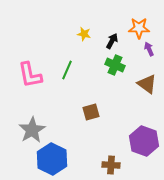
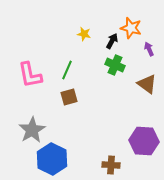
orange star: moved 8 px left; rotated 15 degrees clockwise
brown square: moved 22 px left, 15 px up
purple hexagon: rotated 16 degrees counterclockwise
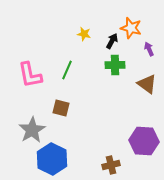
green cross: rotated 24 degrees counterclockwise
brown square: moved 8 px left, 11 px down; rotated 30 degrees clockwise
brown cross: rotated 18 degrees counterclockwise
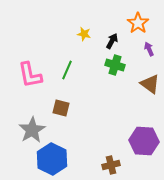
orange star: moved 7 px right, 5 px up; rotated 20 degrees clockwise
green cross: rotated 18 degrees clockwise
brown triangle: moved 3 px right
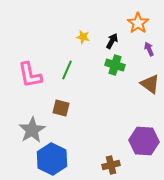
yellow star: moved 1 px left, 3 px down
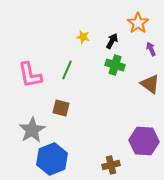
purple arrow: moved 2 px right
blue hexagon: rotated 12 degrees clockwise
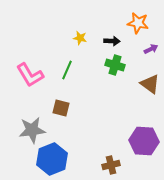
orange star: rotated 25 degrees counterclockwise
yellow star: moved 3 px left, 1 px down
black arrow: rotated 63 degrees clockwise
purple arrow: rotated 88 degrees clockwise
pink L-shape: rotated 20 degrees counterclockwise
gray star: rotated 24 degrees clockwise
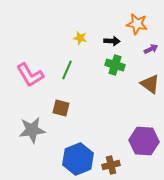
orange star: moved 1 px left, 1 px down
blue hexagon: moved 26 px right
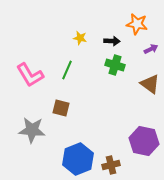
gray star: rotated 12 degrees clockwise
purple hexagon: rotated 8 degrees clockwise
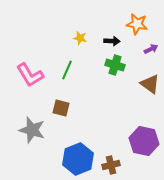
gray star: rotated 12 degrees clockwise
